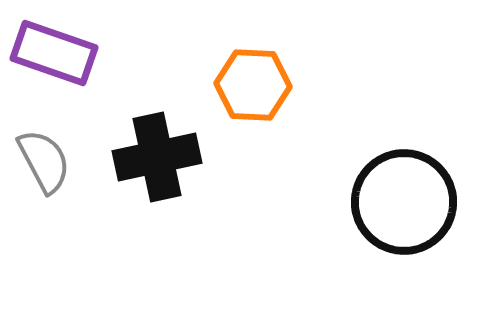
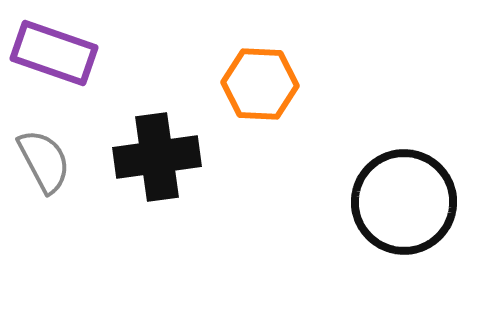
orange hexagon: moved 7 px right, 1 px up
black cross: rotated 4 degrees clockwise
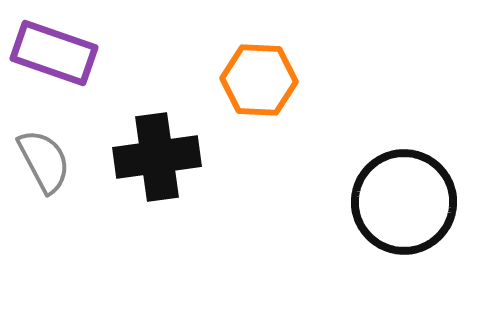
orange hexagon: moved 1 px left, 4 px up
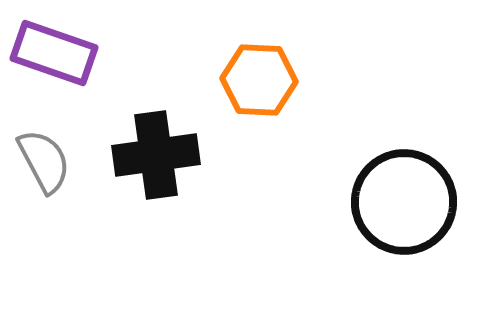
black cross: moved 1 px left, 2 px up
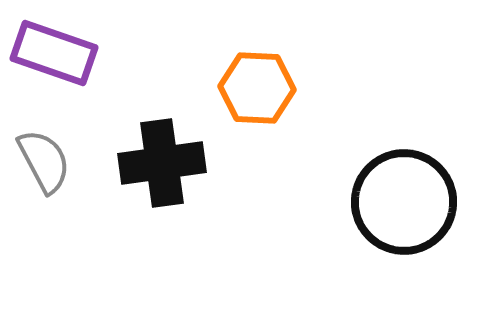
orange hexagon: moved 2 px left, 8 px down
black cross: moved 6 px right, 8 px down
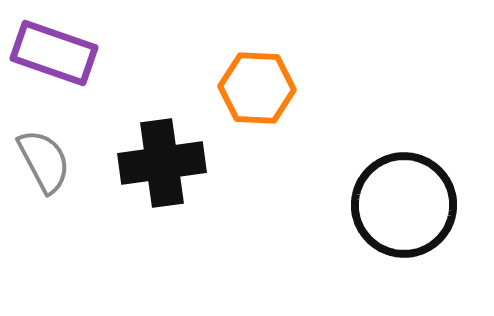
black circle: moved 3 px down
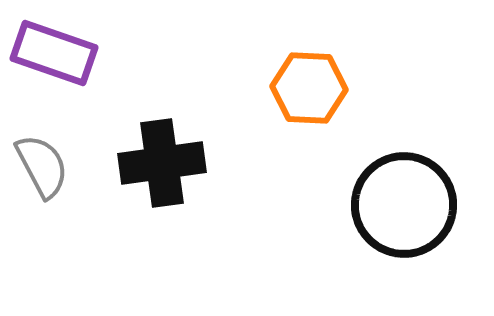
orange hexagon: moved 52 px right
gray semicircle: moved 2 px left, 5 px down
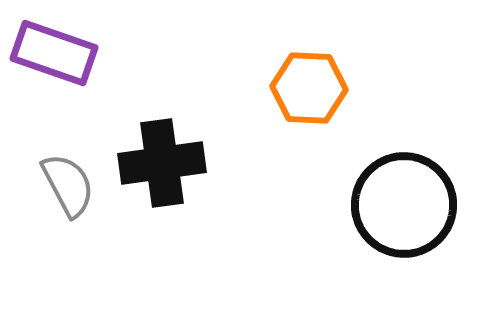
gray semicircle: moved 26 px right, 19 px down
